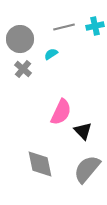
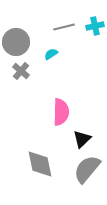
gray circle: moved 4 px left, 3 px down
gray cross: moved 2 px left, 2 px down
pink semicircle: rotated 24 degrees counterclockwise
black triangle: moved 1 px left, 8 px down; rotated 30 degrees clockwise
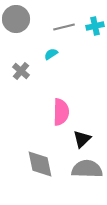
gray circle: moved 23 px up
gray semicircle: rotated 52 degrees clockwise
